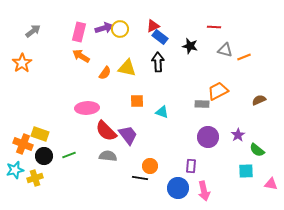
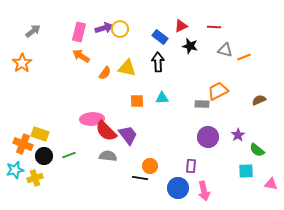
red triangle: moved 28 px right
pink ellipse: moved 5 px right, 11 px down
cyan triangle: moved 14 px up; rotated 24 degrees counterclockwise
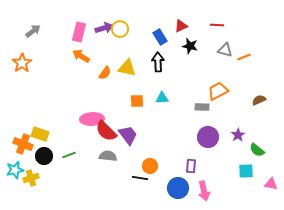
red line: moved 3 px right, 2 px up
blue rectangle: rotated 21 degrees clockwise
gray rectangle: moved 3 px down
yellow cross: moved 4 px left
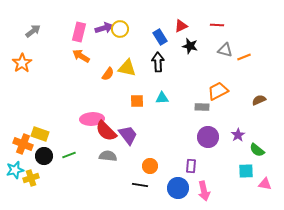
orange semicircle: moved 3 px right, 1 px down
black line: moved 7 px down
pink triangle: moved 6 px left
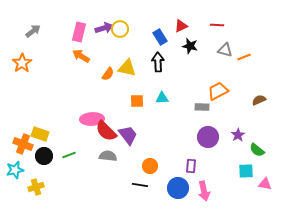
yellow cross: moved 5 px right, 9 px down
